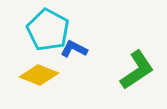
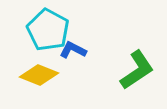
blue L-shape: moved 1 px left, 1 px down
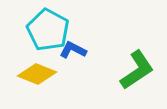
yellow diamond: moved 2 px left, 1 px up
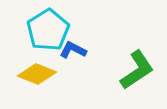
cyan pentagon: rotated 12 degrees clockwise
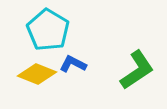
cyan pentagon: rotated 9 degrees counterclockwise
blue L-shape: moved 14 px down
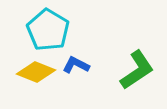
blue L-shape: moved 3 px right, 1 px down
yellow diamond: moved 1 px left, 2 px up
